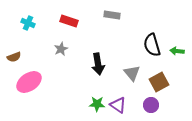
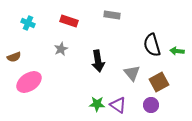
black arrow: moved 3 px up
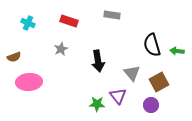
pink ellipse: rotated 30 degrees clockwise
purple triangle: moved 9 px up; rotated 18 degrees clockwise
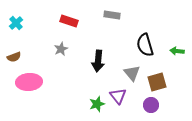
cyan cross: moved 12 px left; rotated 24 degrees clockwise
black semicircle: moved 7 px left
black arrow: rotated 15 degrees clockwise
brown square: moved 2 px left; rotated 12 degrees clockwise
green star: rotated 21 degrees counterclockwise
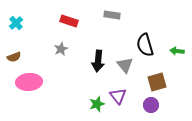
gray triangle: moved 7 px left, 8 px up
